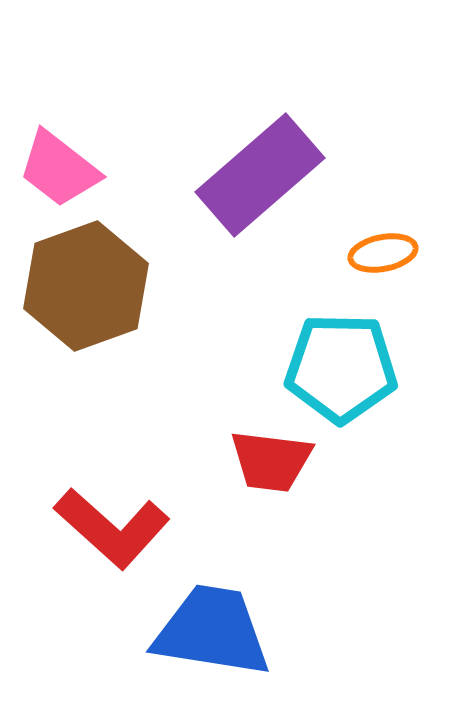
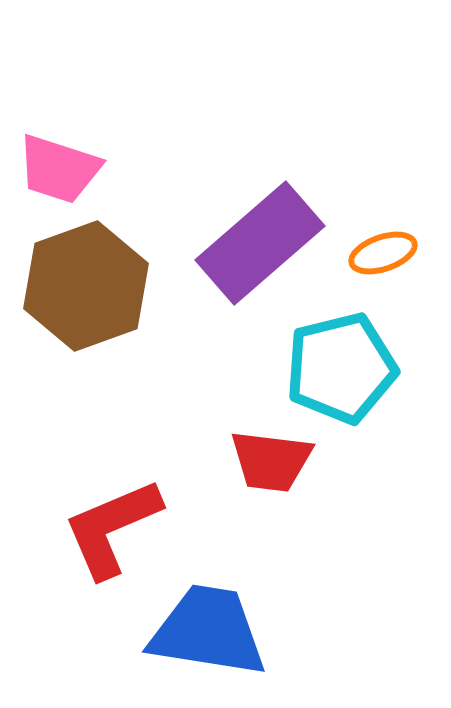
pink trapezoid: rotated 20 degrees counterclockwise
purple rectangle: moved 68 px down
orange ellipse: rotated 8 degrees counterclockwise
cyan pentagon: rotated 15 degrees counterclockwise
red L-shape: rotated 115 degrees clockwise
blue trapezoid: moved 4 px left
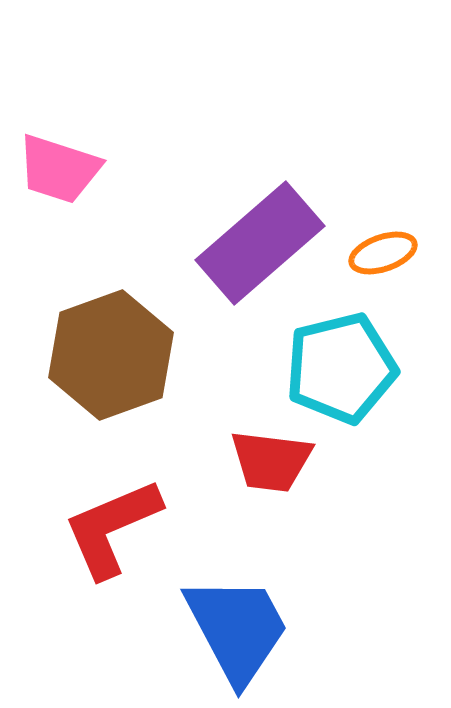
brown hexagon: moved 25 px right, 69 px down
blue trapezoid: moved 29 px right, 2 px up; rotated 53 degrees clockwise
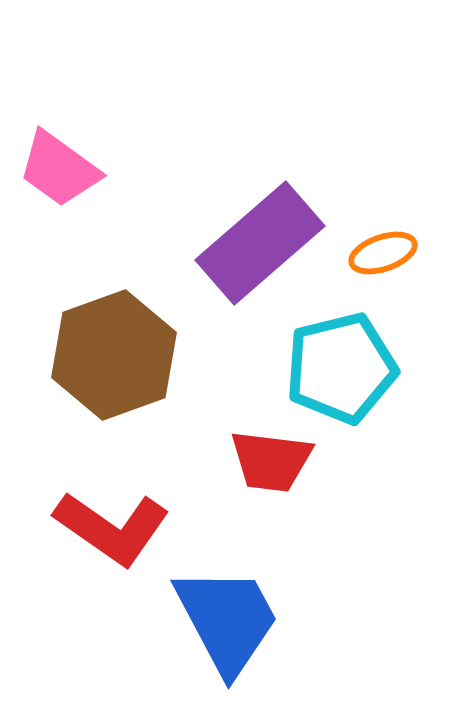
pink trapezoid: rotated 18 degrees clockwise
brown hexagon: moved 3 px right
red L-shape: rotated 122 degrees counterclockwise
blue trapezoid: moved 10 px left, 9 px up
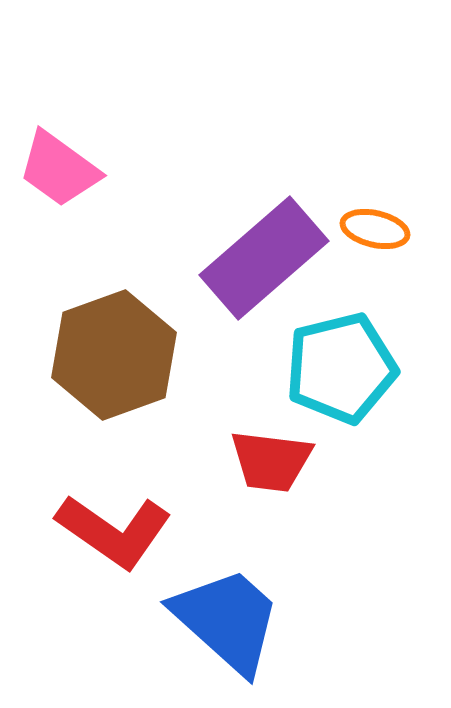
purple rectangle: moved 4 px right, 15 px down
orange ellipse: moved 8 px left, 24 px up; rotated 32 degrees clockwise
red L-shape: moved 2 px right, 3 px down
blue trapezoid: rotated 20 degrees counterclockwise
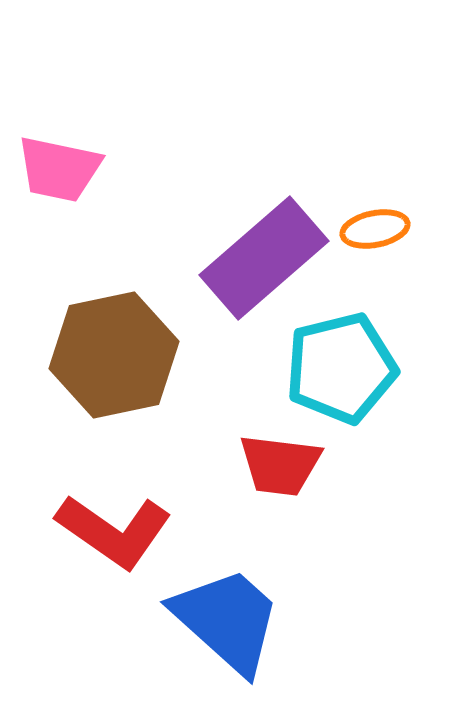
pink trapezoid: rotated 24 degrees counterclockwise
orange ellipse: rotated 24 degrees counterclockwise
brown hexagon: rotated 8 degrees clockwise
red trapezoid: moved 9 px right, 4 px down
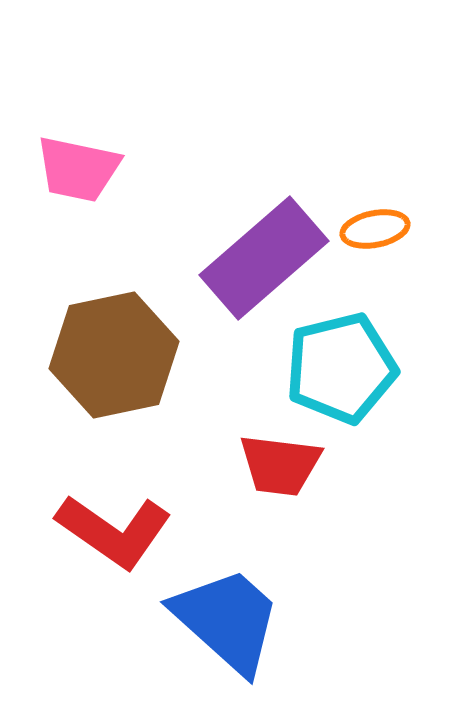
pink trapezoid: moved 19 px right
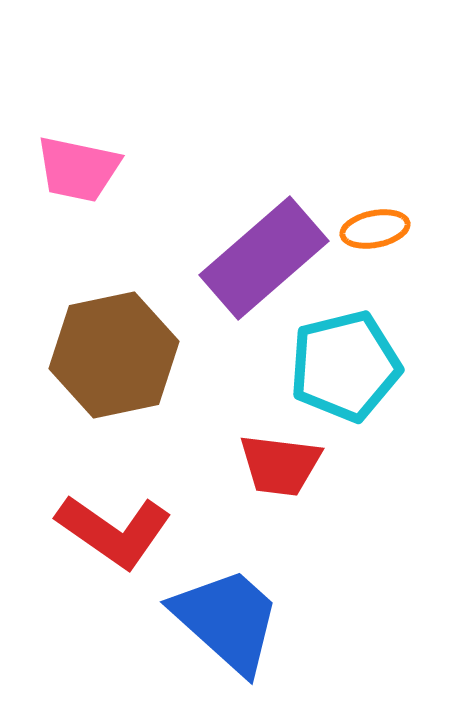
cyan pentagon: moved 4 px right, 2 px up
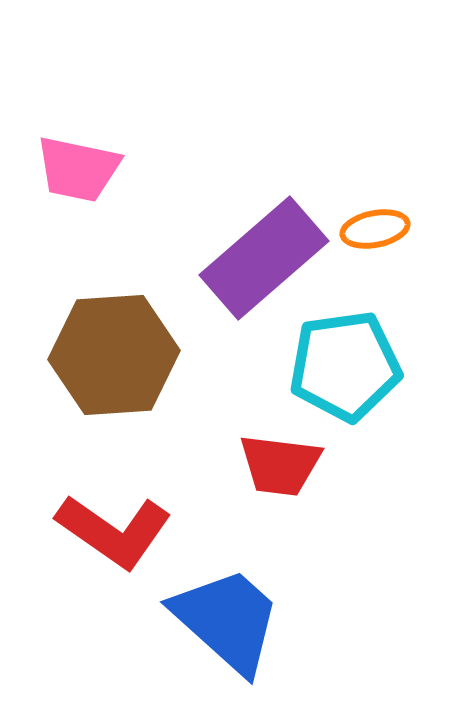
brown hexagon: rotated 8 degrees clockwise
cyan pentagon: rotated 6 degrees clockwise
